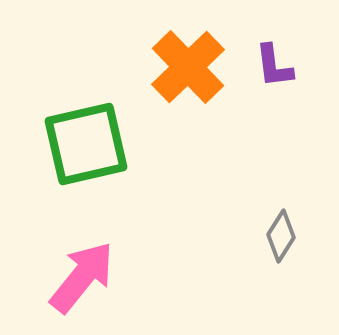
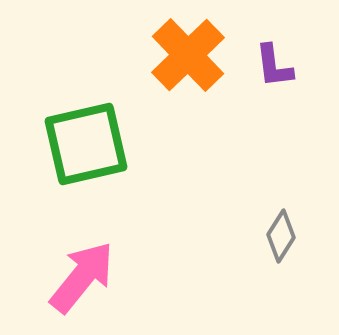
orange cross: moved 12 px up
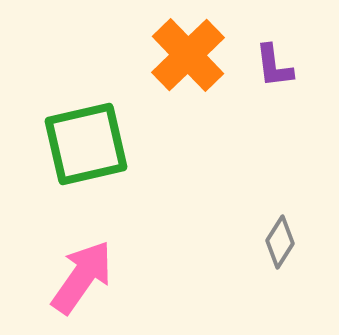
gray diamond: moved 1 px left, 6 px down
pink arrow: rotated 4 degrees counterclockwise
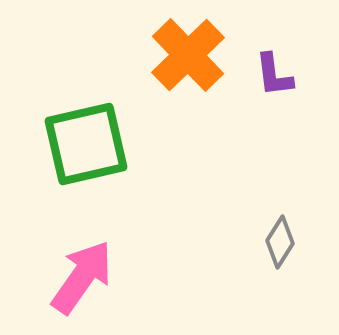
purple L-shape: moved 9 px down
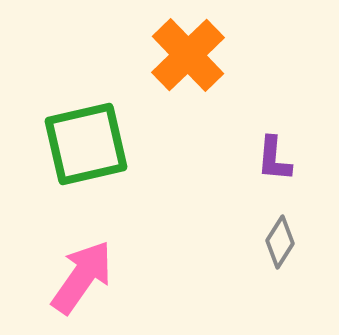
purple L-shape: moved 84 px down; rotated 12 degrees clockwise
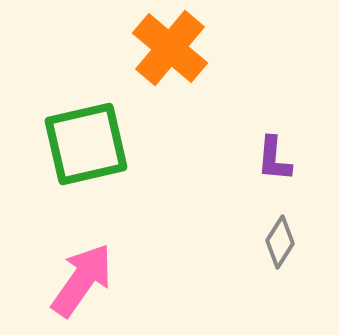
orange cross: moved 18 px left, 7 px up; rotated 6 degrees counterclockwise
pink arrow: moved 3 px down
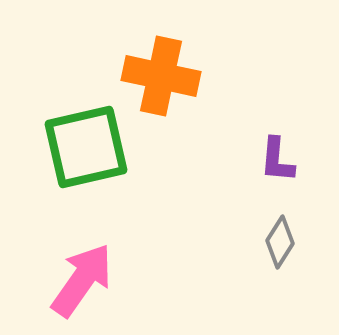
orange cross: moved 9 px left, 28 px down; rotated 28 degrees counterclockwise
green square: moved 3 px down
purple L-shape: moved 3 px right, 1 px down
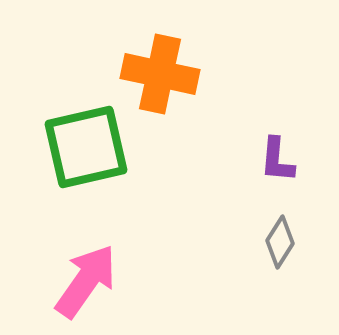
orange cross: moved 1 px left, 2 px up
pink arrow: moved 4 px right, 1 px down
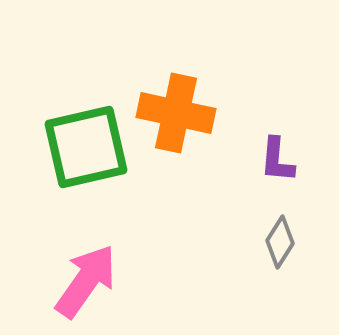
orange cross: moved 16 px right, 39 px down
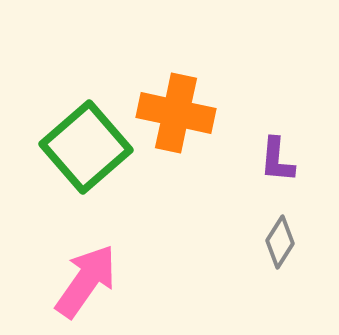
green square: rotated 28 degrees counterclockwise
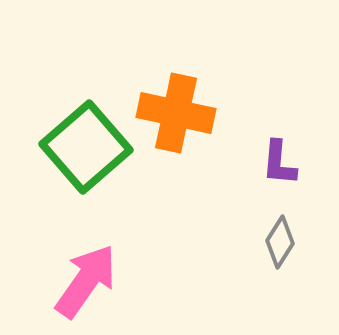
purple L-shape: moved 2 px right, 3 px down
